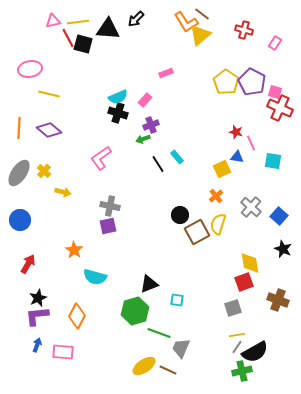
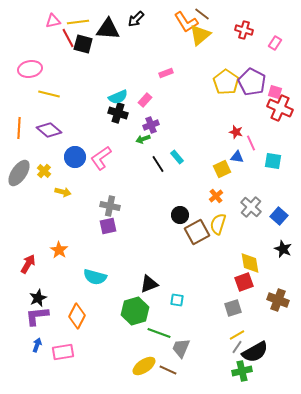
blue circle at (20, 220): moved 55 px right, 63 px up
orange star at (74, 250): moved 15 px left
yellow line at (237, 335): rotated 21 degrees counterclockwise
pink rectangle at (63, 352): rotated 15 degrees counterclockwise
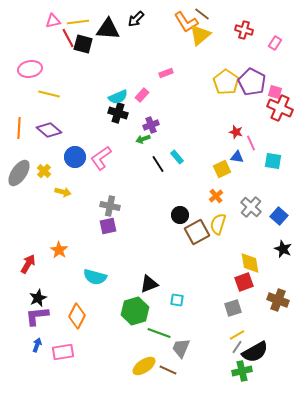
pink rectangle at (145, 100): moved 3 px left, 5 px up
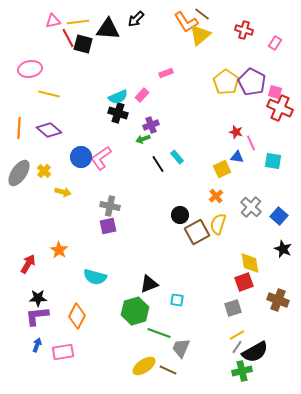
blue circle at (75, 157): moved 6 px right
black star at (38, 298): rotated 24 degrees clockwise
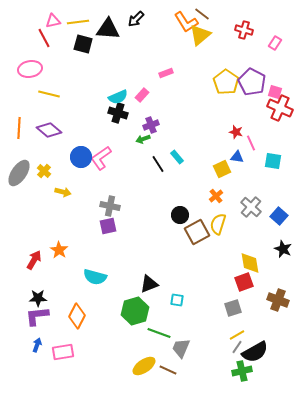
red line at (68, 38): moved 24 px left
red arrow at (28, 264): moved 6 px right, 4 px up
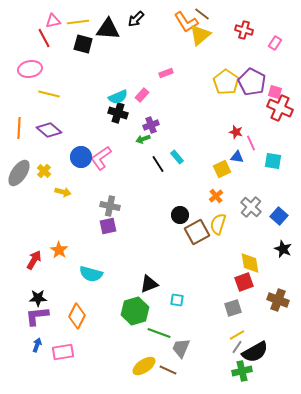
cyan semicircle at (95, 277): moved 4 px left, 3 px up
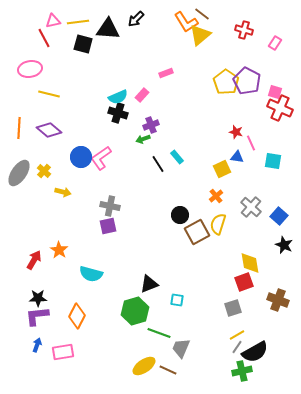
purple pentagon at (252, 82): moved 5 px left, 1 px up
black star at (283, 249): moved 1 px right, 4 px up
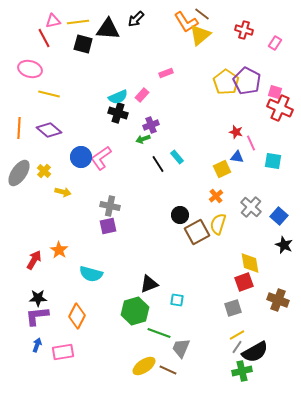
pink ellipse at (30, 69): rotated 25 degrees clockwise
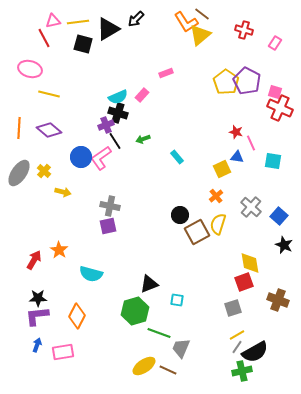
black triangle at (108, 29): rotated 35 degrees counterclockwise
purple cross at (151, 125): moved 45 px left
black line at (158, 164): moved 43 px left, 23 px up
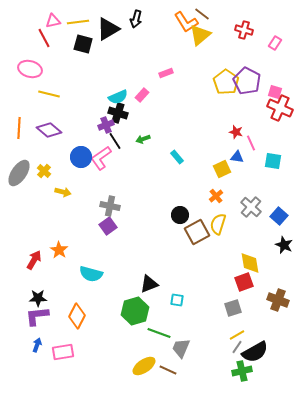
black arrow at (136, 19): rotated 30 degrees counterclockwise
purple square at (108, 226): rotated 24 degrees counterclockwise
